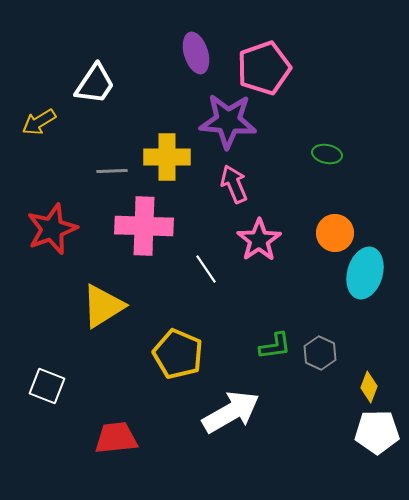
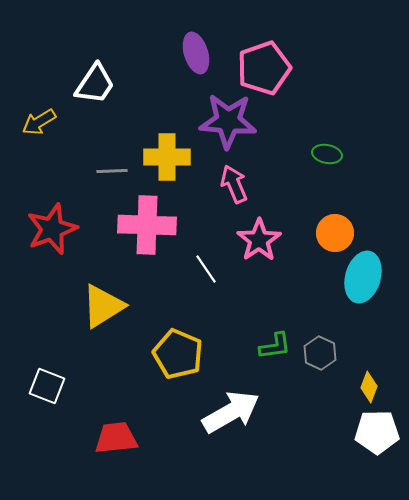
pink cross: moved 3 px right, 1 px up
cyan ellipse: moved 2 px left, 4 px down
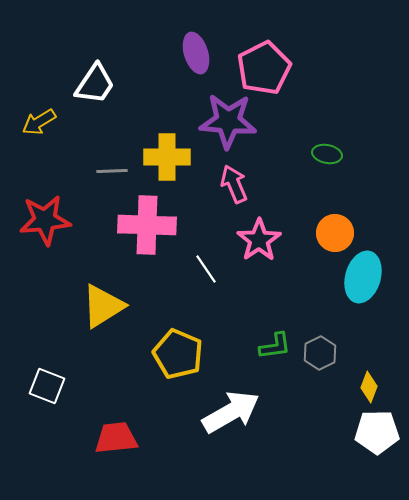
pink pentagon: rotated 8 degrees counterclockwise
red star: moved 7 px left, 9 px up; rotated 15 degrees clockwise
gray hexagon: rotated 8 degrees clockwise
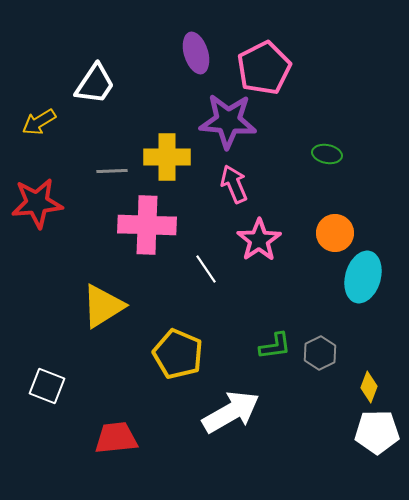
red star: moved 8 px left, 17 px up
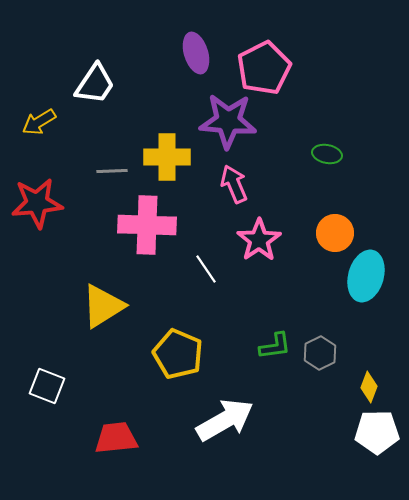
cyan ellipse: moved 3 px right, 1 px up
white arrow: moved 6 px left, 8 px down
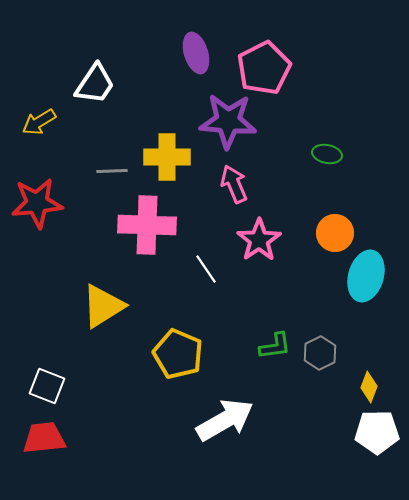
red trapezoid: moved 72 px left
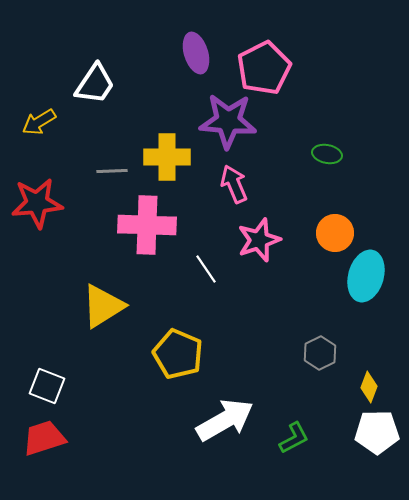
pink star: rotated 15 degrees clockwise
green L-shape: moved 19 px right, 92 px down; rotated 20 degrees counterclockwise
red trapezoid: rotated 12 degrees counterclockwise
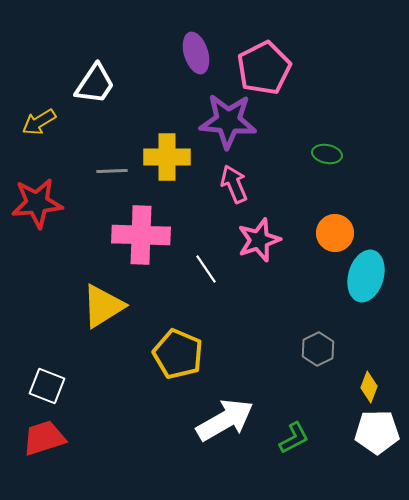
pink cross: moved 6 px left, 10 px down
gray hexagon: moved 2 px left, 4 px up
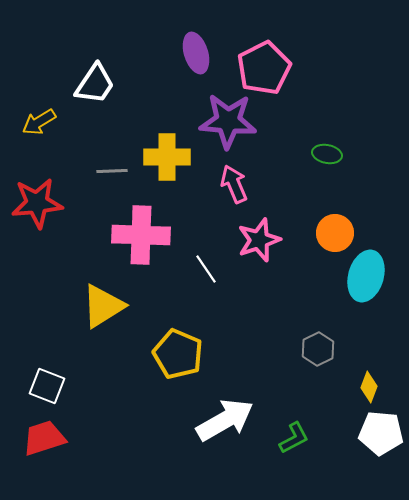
white pentagon: moved 4 px right, 1 px down; rotated 6 degrees clockwise
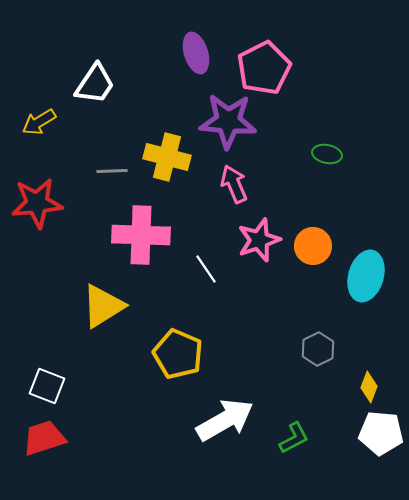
yellow cross: rotated 15 degrees clockwise
orange circle: moved 22 px left, 13 px down
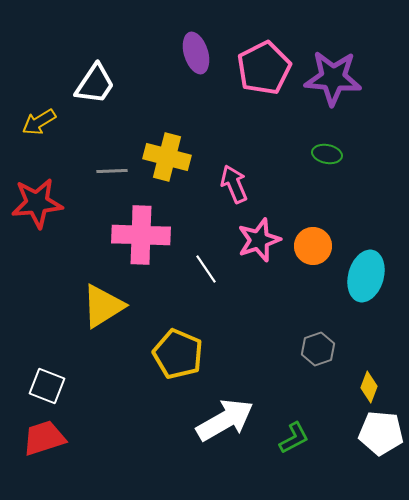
purple star: moved 105 px right, 43 px up
gray hexagon: rotated 8 degrees clockwise
